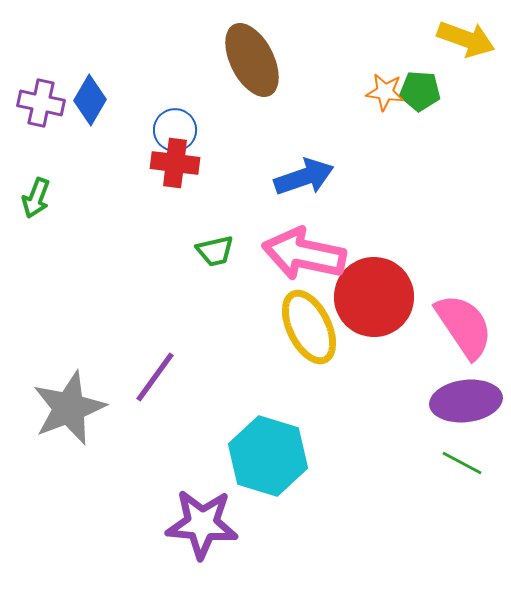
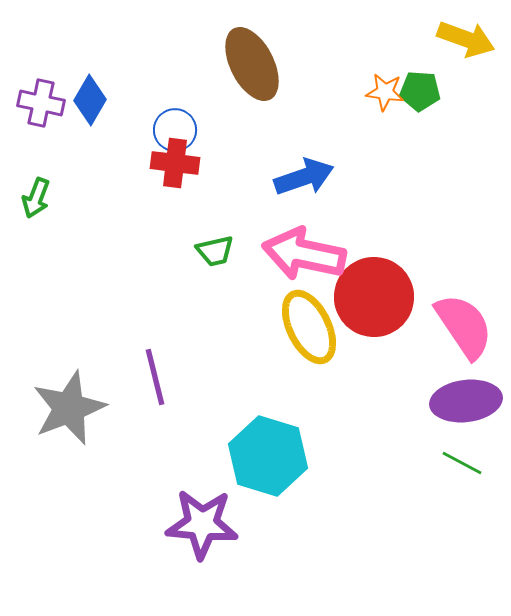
brown ellipse: moved 4 px down
purple line: rotated 50 degrees counterclockwise
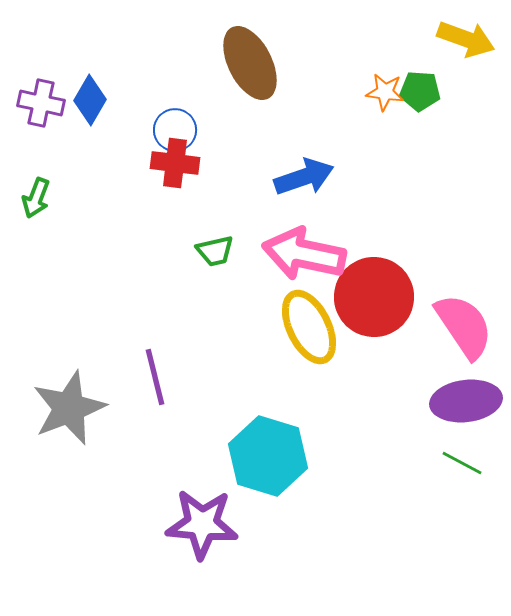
brown ellipse: moved 2 px left, 1 px up
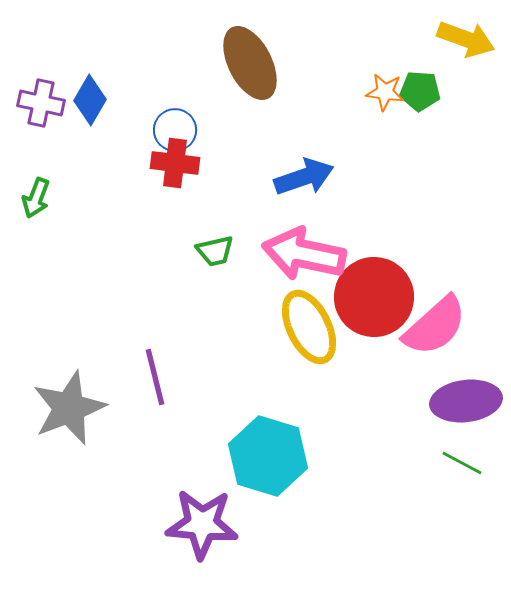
pink semicircle: moved 29 px left; rotated 82 degrees clockwise
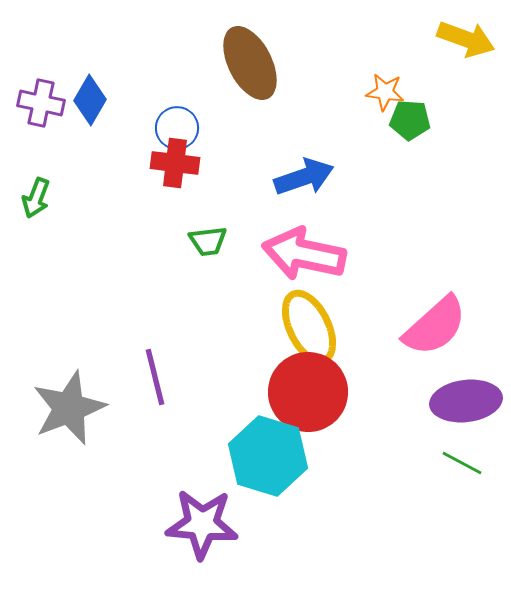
green pentagon: moved 10 px left, 29 px down
blue circle: moved 2 px right, 2 px up
green trapezoid: moved 7 px left, 10 px up; rotated 6 degrees clockwise
red circle: moved 66 px left, 95 px down
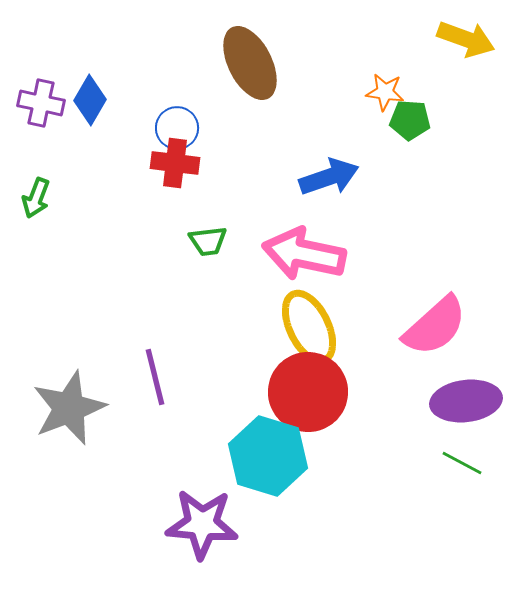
blue arrow: moved 25 px right
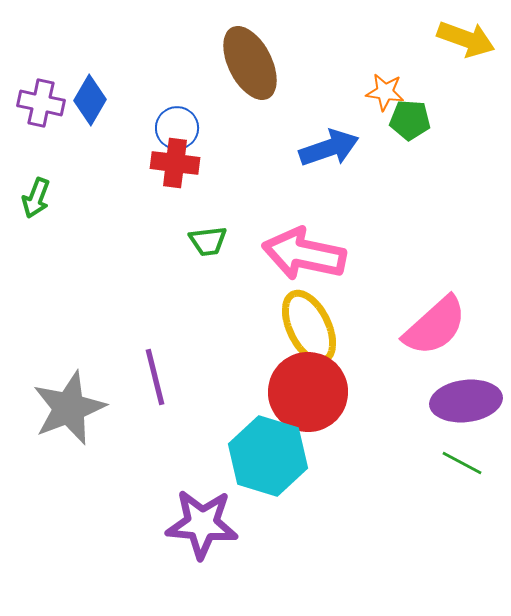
blue arrow: moved 29 px up
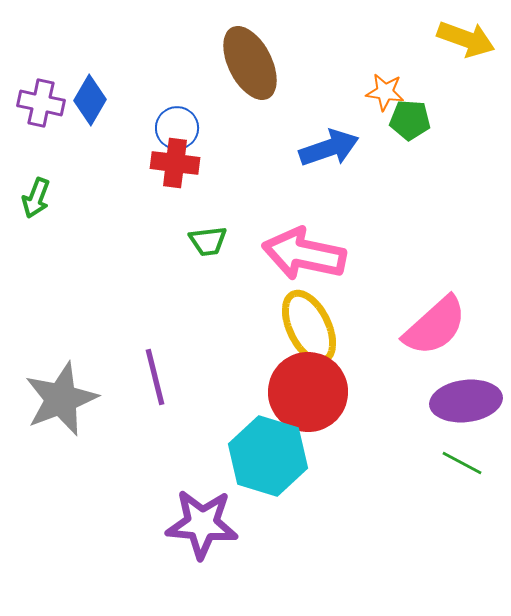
gray star: moved 8 px left, 9 px up
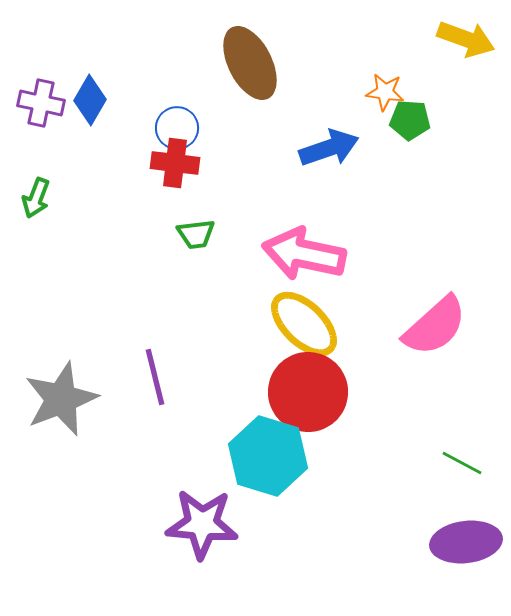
green trapezoid: moved 12 px left, 7 px up
yellow ellipse: moved 5 px left, 3 px up; rotated 20 degrees counterclockwise
purple ellipse: moved 141 px down
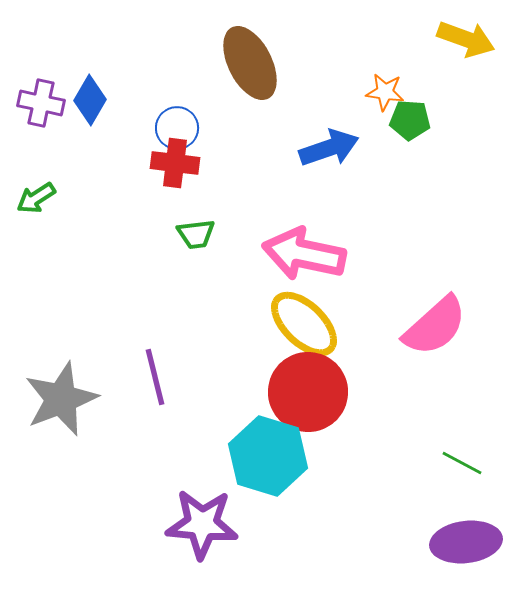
green arrow: rotated 36 degrees clockwise
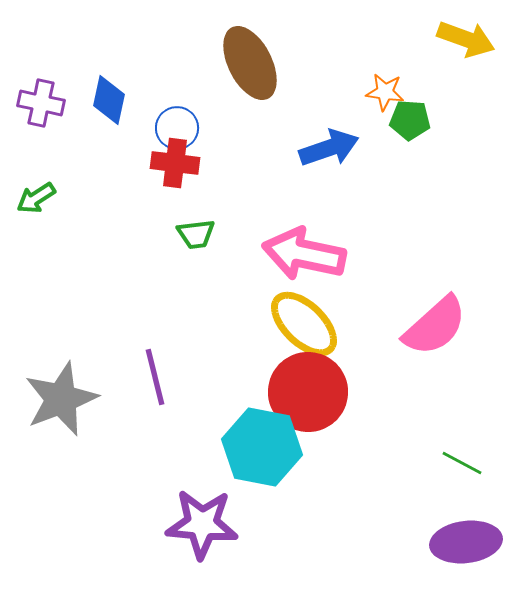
blue diamond: moved 19 px right; rotated 18 degrees counterclockwise
cyan hexagon: moved 6 px left, 9 px up; rotated 6 degrees counterclockwise
